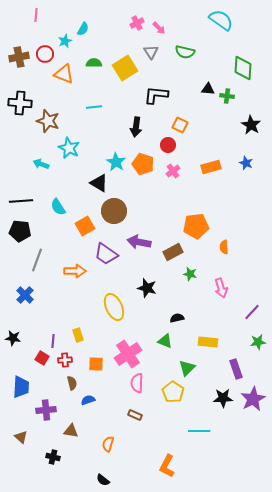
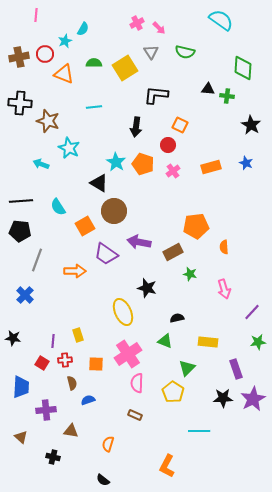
pink arrow at (221, 288): moved 3 px right, 1 px down
yellow ellipse at (114, 307): moved 9 px right, 5 px down
red square at (42, 358): moved 5 px down
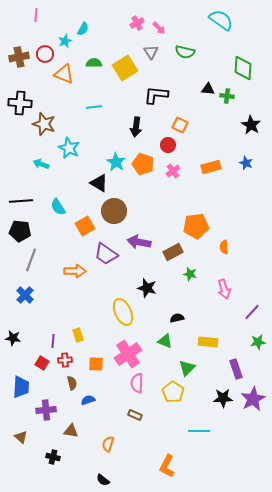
brown star at (48, 121): moved 4 px left, 3 px down
gray line at (37, 260): moved 6 px left
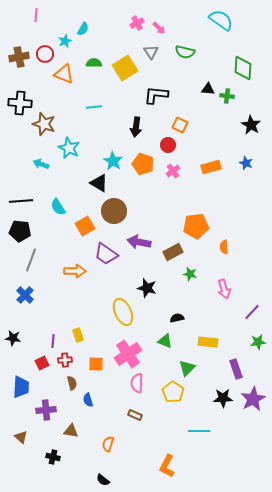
cyan star at (116, 162): moved 3 px left, 1 px up
red square at (42, 363): rotated 32 degrees clockwise
blue semicircle at (88, 400): rotated 88 degrees counterclockwise
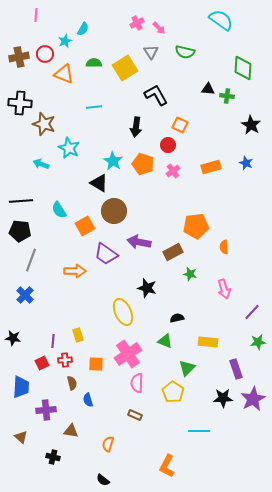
black L-shape at (156, 95): rotated 55 degrees clockwise
cyan semicircle at (58, 207): moved 1 px right, 3 px down
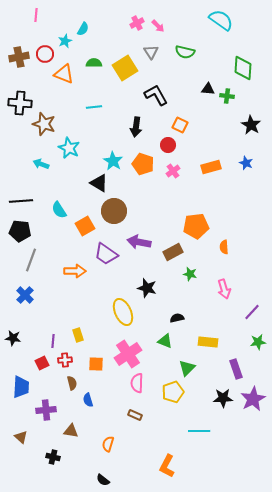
pink arrow at (159, 28): moved 1 px left, 2 px up
yellow pentagon at (173, 392): rotated 20 degrees clockwise
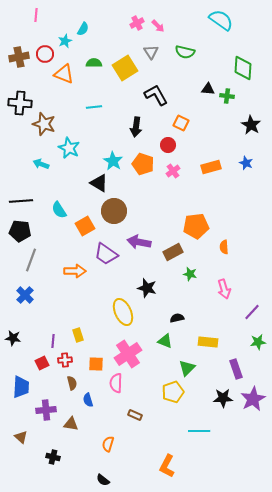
orange square at (180, 125): moved 1 px right, 2 px up
pink semicircle at (137, 383): moved 21 px left
brown triangle at (71, 431): moved 7 px up
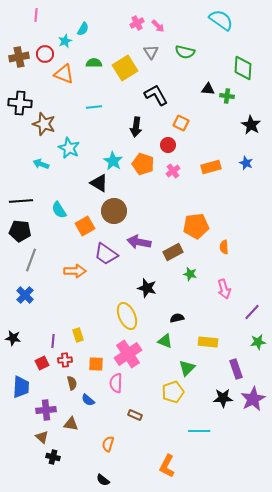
yellow ellipse at (123, 312): moved 4 px right, 4 px down
blue semicircle at (88, 400): rotated 32 degrees counterclockwise
brown triangle at (21, 437): moved 21 px right
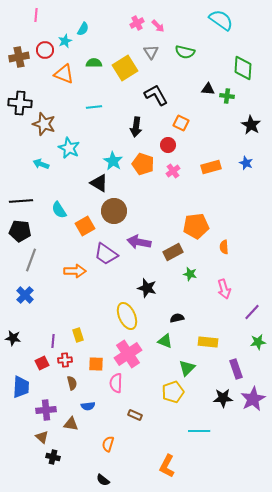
red circle at (45, 54): moved 4 px up
blue semicircle at (88, 400): moved 6 px down; rotated 48 degrees counterclockwise
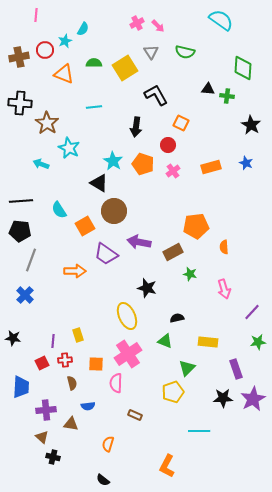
brown star at (44, 124): moved 3 px right, 1 px up; rotated 15 degrees clockwise
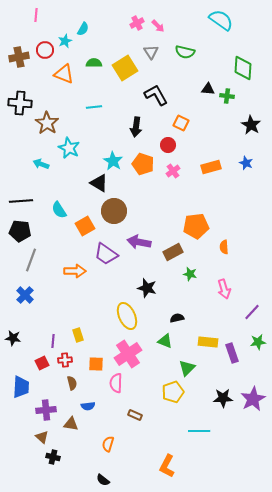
purple rectangle at (236, 369): moved 4 px left, 16 px up
